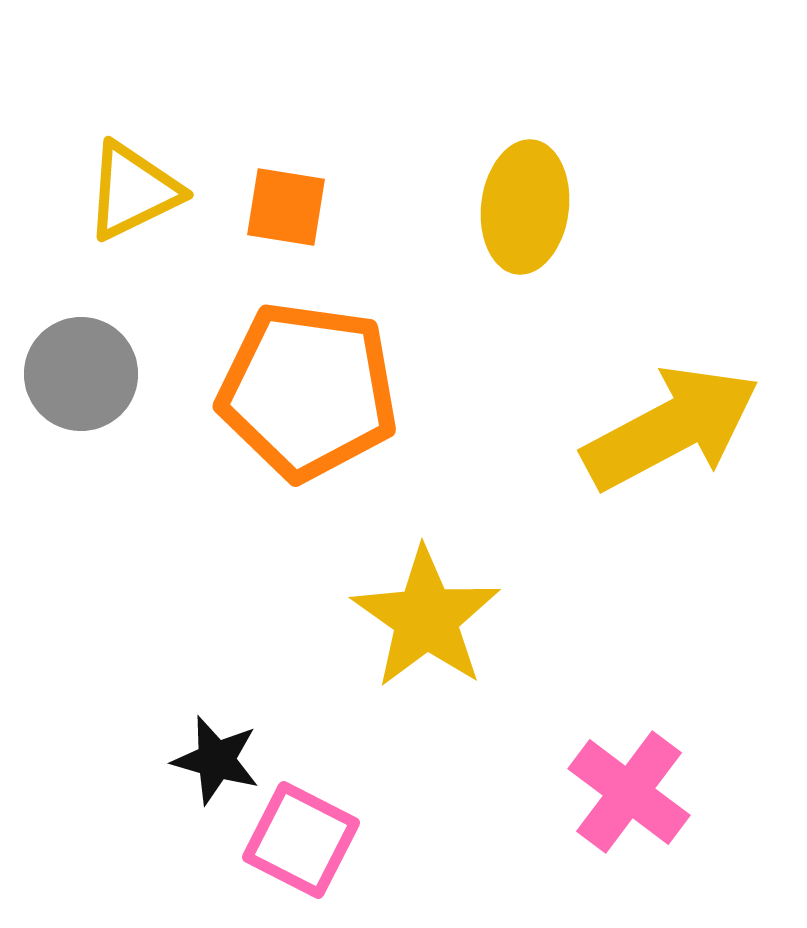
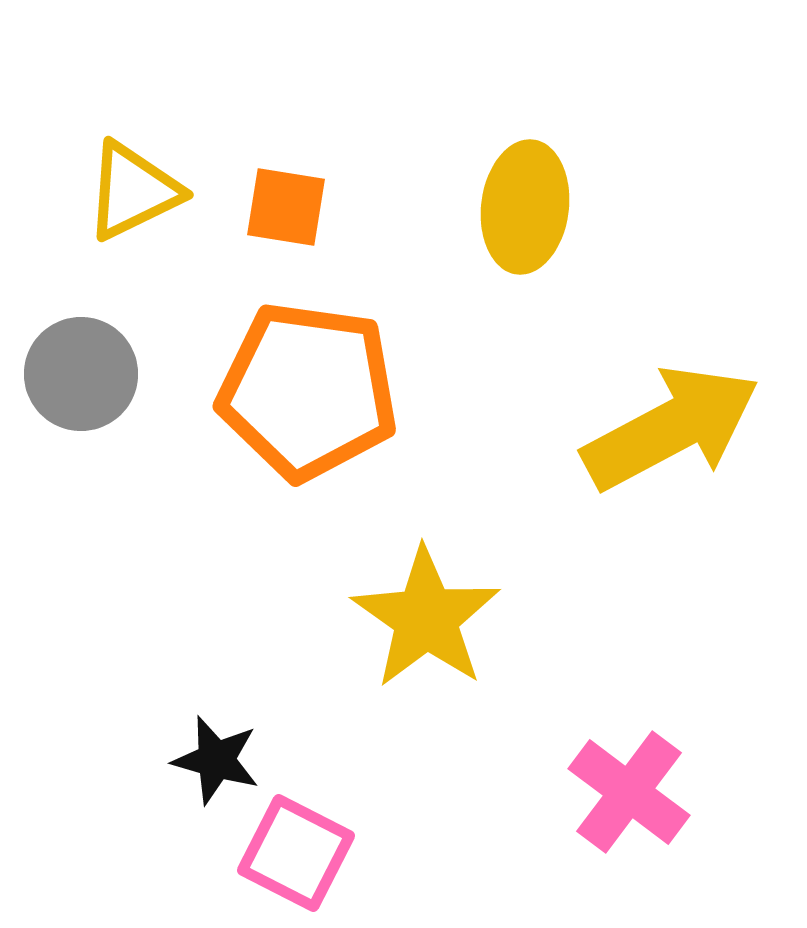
pink square: moved 5 px left, 13 px down
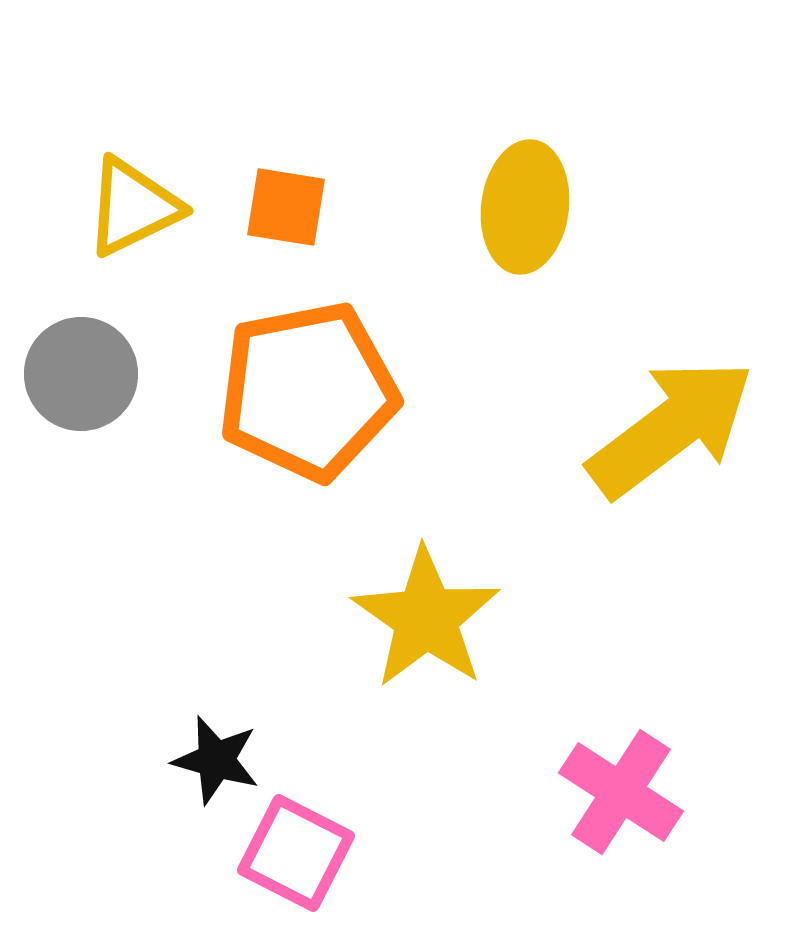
yellow triangle: moved 16 px down
orange pentagon: rotated 19 degrees counterclockwise
yellow arrow: rotated 9 degrees counterclockwise
pink cross: moved 8 px left; rotated 4 degrees counterclockwise
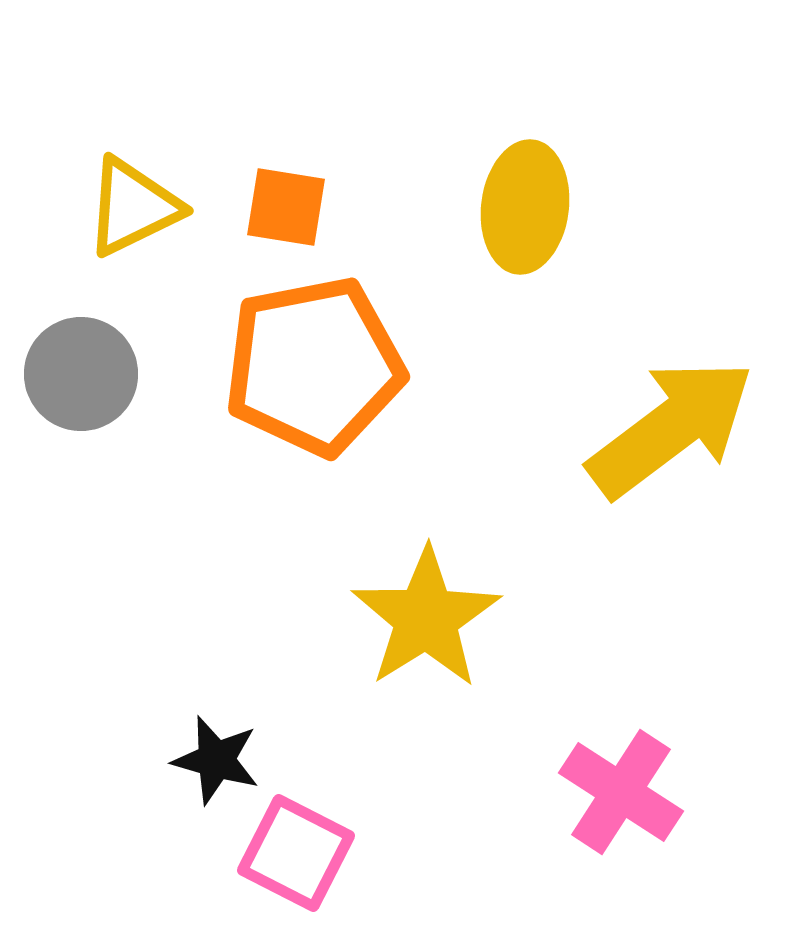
orange pentagon: moved 6 px right, 25 px up
yellow star: rotated 5 degrees clockwise
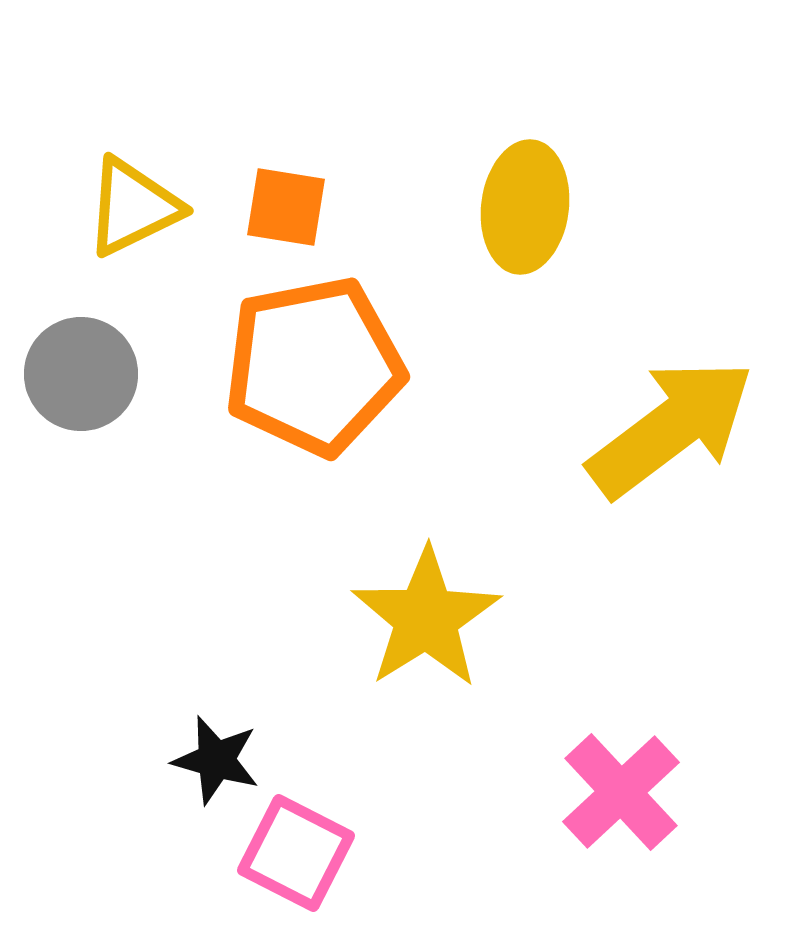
pink cross: rotated 14 degrees clockwise
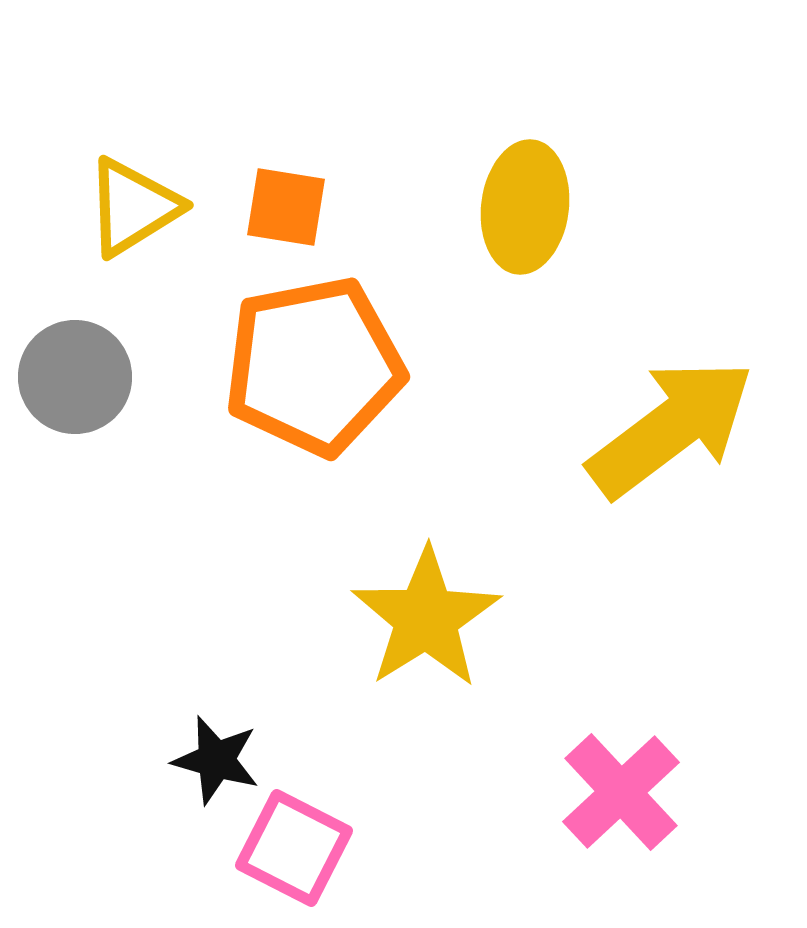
yellow triangle: rotated 6 degrees counterclockwise
gray circle: moved 6 px left, 3 px down
pink square: moved 2 px left, 5 px up
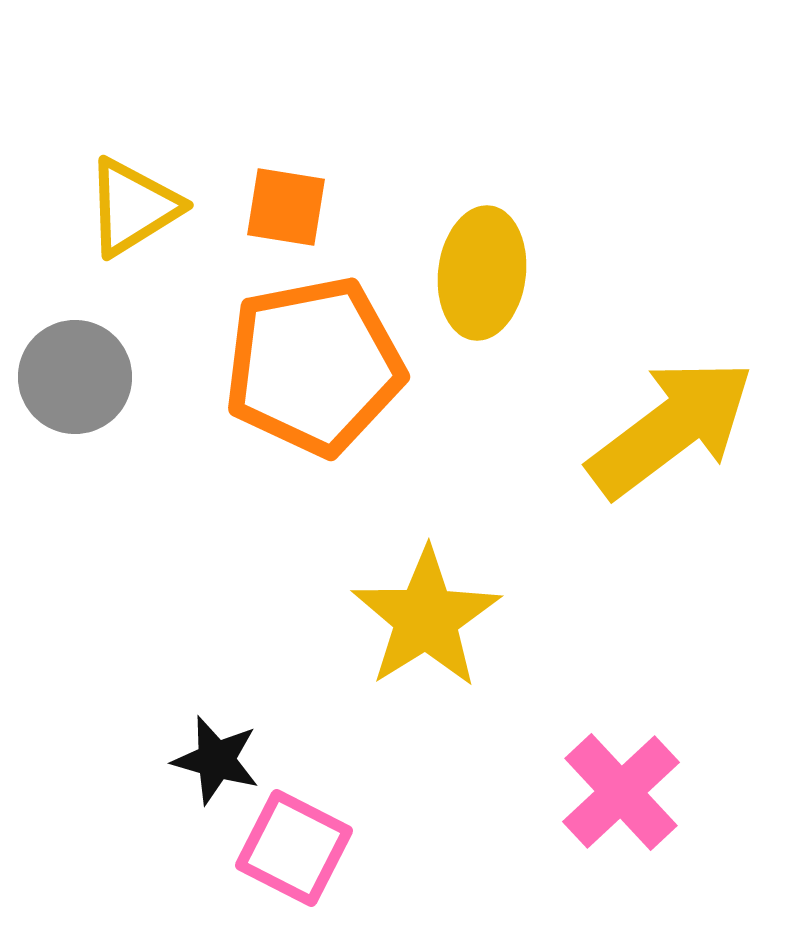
yellow ellipse: moved 43 px left, 66 px down
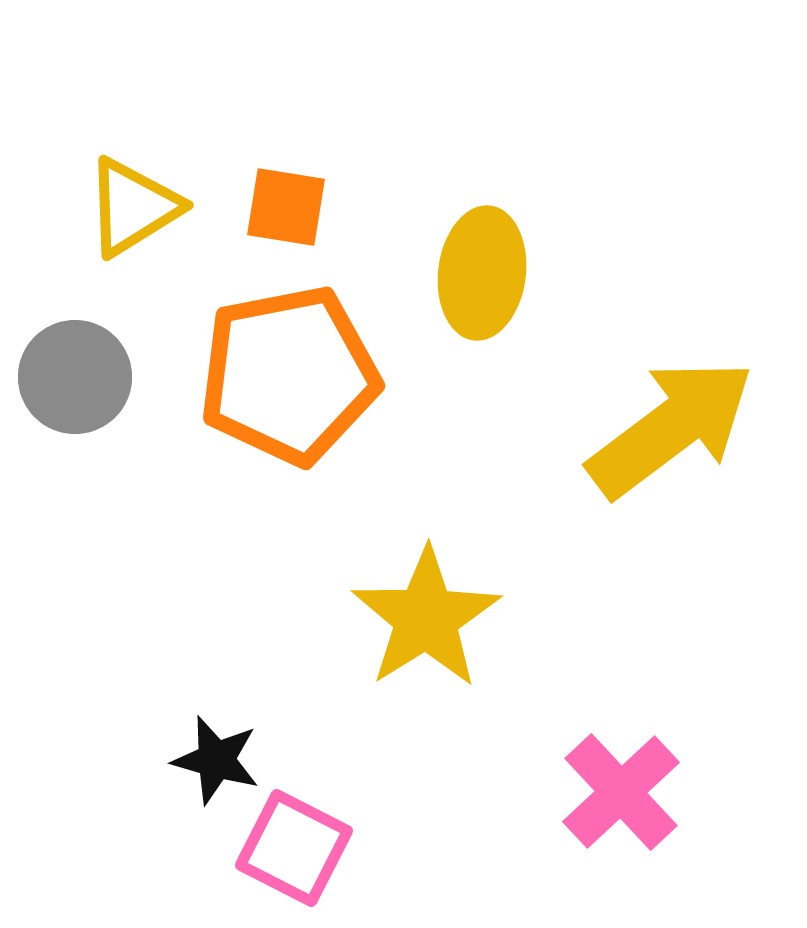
orange pentagon: moved 25 px left, 9 px down
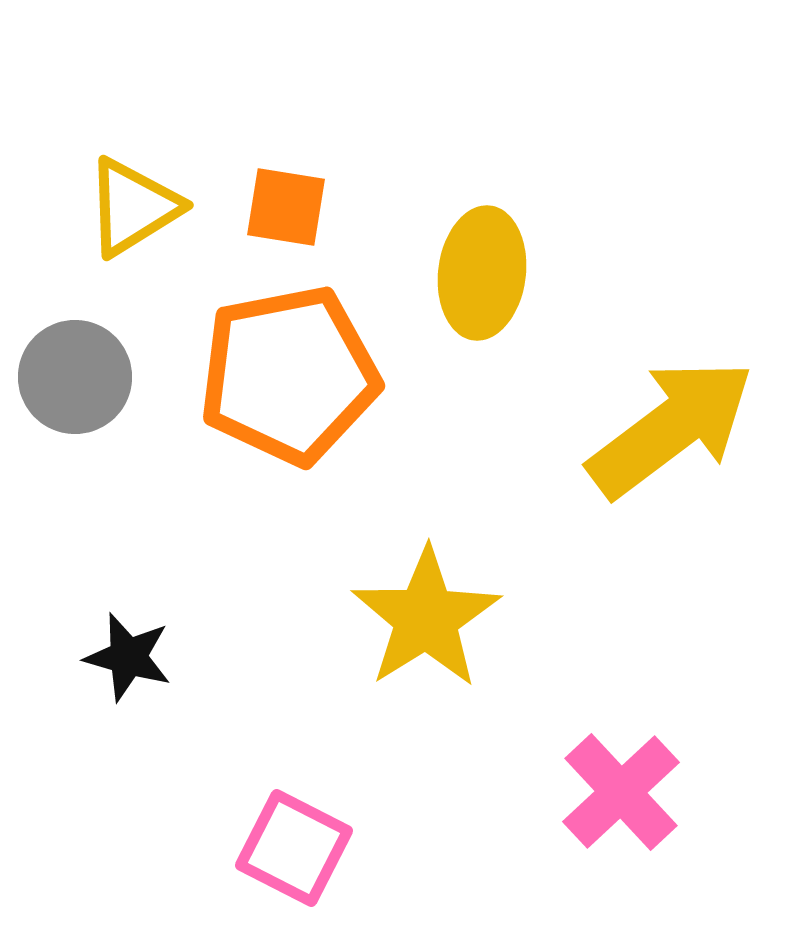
black star: moved 88 px left, 103 px up
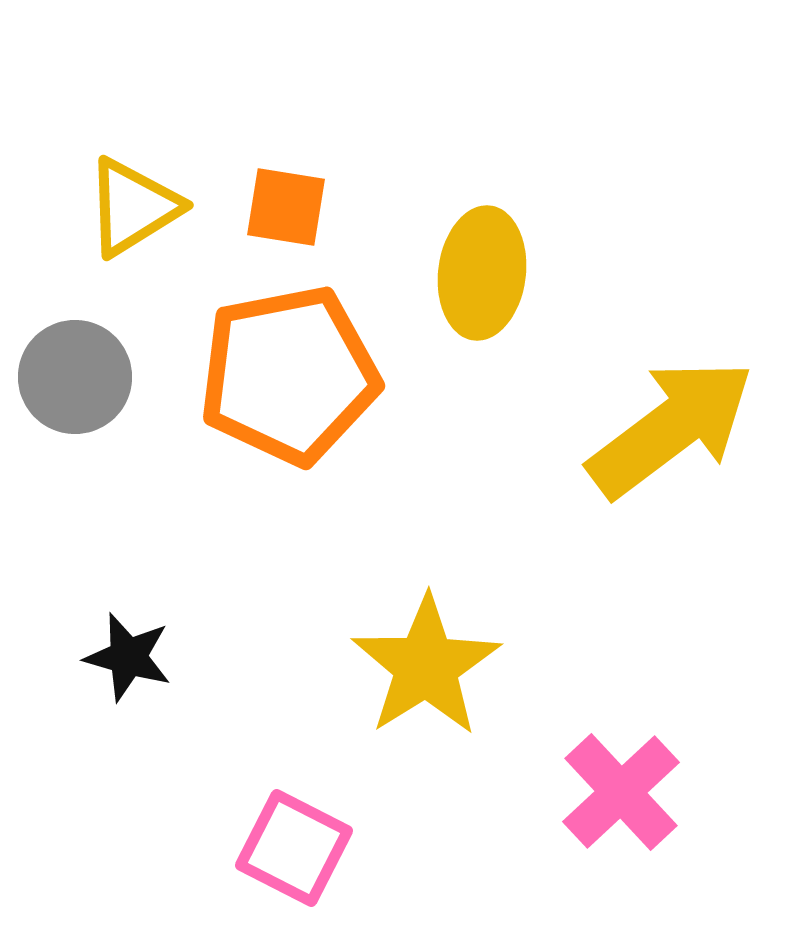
yellow star: moved 48 px down
